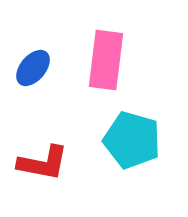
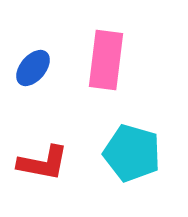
cyan pentagon: moved 13 px down
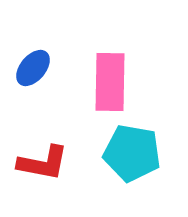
pink rectangle: moved 4 px right, 22 px down; rotated 6 degrees counterclockwise
cyan pentagon: rotated 6 degrees counterclockwise
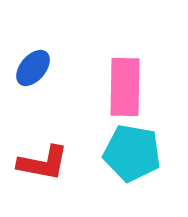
pink rectangle: moved 15 px right, 5 px down
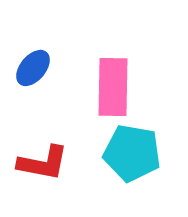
pink rectangle: moved 12 px left
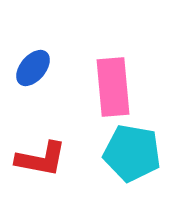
pink rectangle: rotated 6 degrees counterclockwise
red L-shape: moved 2 px left, 4 px up
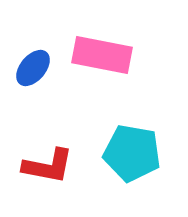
pink rectangle: moved 11 px left, 32 px up; rotated 74 degrees counterclockwise
red L-shape: moved 7 px right, 7 px down
